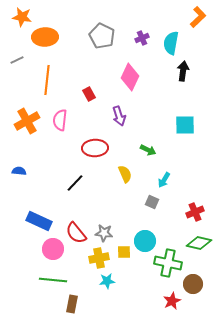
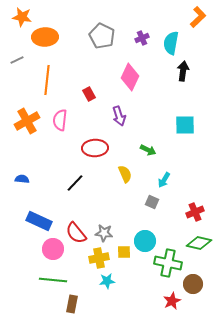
blue semicircle: moved 3 px right, 8 px down
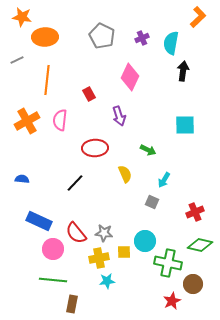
green diamond: moved 1 px right, 2 px down
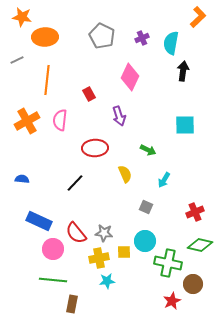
gray square: moved 6 px left, 5 px down
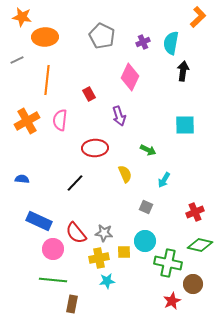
purple cross: moved 1 px right, 4 px down
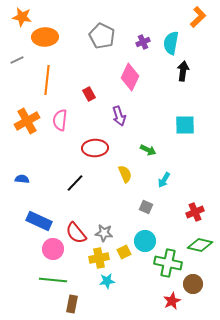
yellow square: rotated 24 degrees counterclockwise
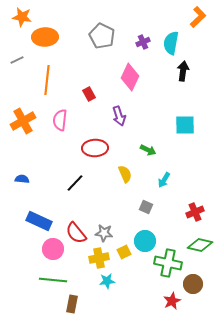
orange cross: moved 4 px left
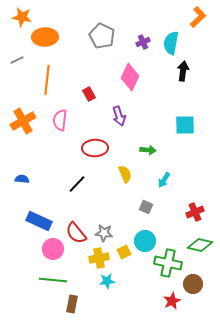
green arrow: rotated 21 degrees counterclockwise
black line: moved 2 px right, 1 px down
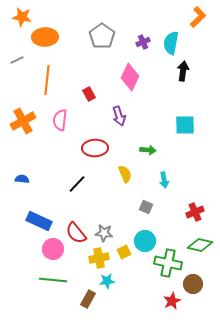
gray pentagon: rotated 10 degrees clockwise
cyan arrow: rotated 42 degrees counterclockwise
brown rectangle: moved 16 px right, 5 px up; rotated 18 degrees clockwise
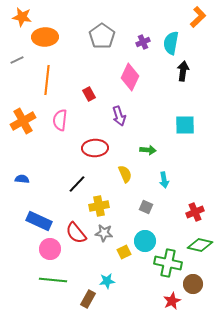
pink circle: moved 3 px left
yellow cross: moved 52 px up
